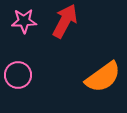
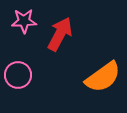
red arrow: moved 5 px left, 13 px down
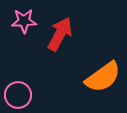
pink circle: moved 20 px down
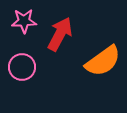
orange semicircle: moved 16 px up
pink circle: moved 4 px right, 28 px up
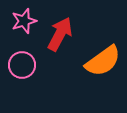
pink star: rotated 15 degrees counterclockwise
pink circle: moved 2 px up
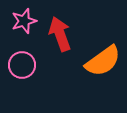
red arrow: rotated 48 degrees counterclockwise
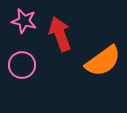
pink star: rotated 30 degrees clockwise
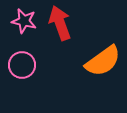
red arrow: moved 11 px up
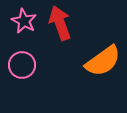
pink star: rotated 15 degrees clockwise
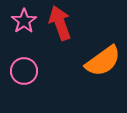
pink star: rotated 10 degrees clockwise
pink circle: moved 2 px right, 6 px down
